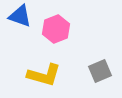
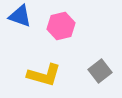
pink hexagon: moved 5 px right, 3 px up; rotated 8 degrees clockwise
gray square: rotated 15 degrees counterclockwise
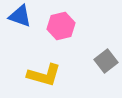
gray square: moved 6 px right, 10 px up
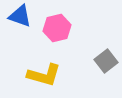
pink hexagon: moved 4 px left, 2 px down
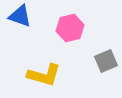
pink hexagon: moved 13 px right
gray square: rotated 15 degrees clockwise
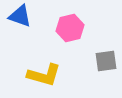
gray square: rotated 15 degrees clockwise
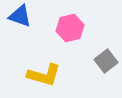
gray square: rotated 30 degrees counterclockwise
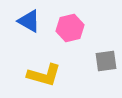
blue triangle: moved 9 px right, 5 px down; rotated 10 degrees clockwise
gray square: rotated 30 degrees clockwise
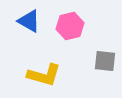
pink hexagon: moved 2 px up
gray square: moved 1 px left; rotated 15 degrees clockwise
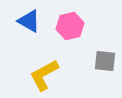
yellow L-shape: rotated 136 degrees clockwise
